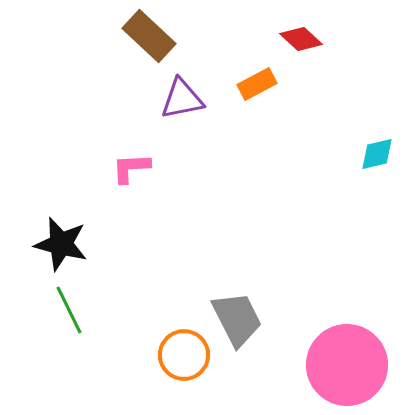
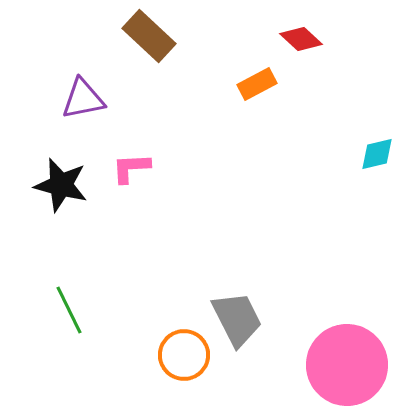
purple triangle: moved 99 px left
black star: moved 59 px up
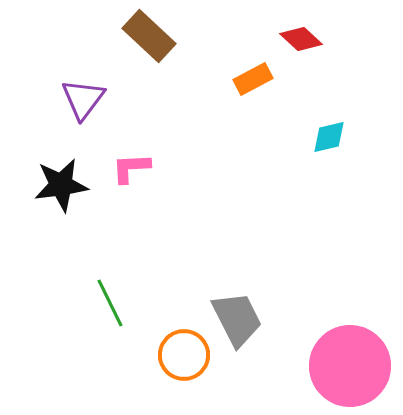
orange rectangle: moved 4 px left, 5 px up
purple triangle: rotated 42 degrees counterclockwise
cyan diamond: moved 48 px left, 17 px up
black star: rotated 22 degrees counterclockwise
green line: moved 41 px right, 7 px up
pink circle: moved 3 px right, 1 px down
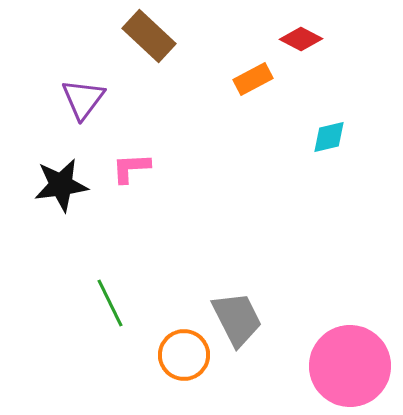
red diamond: rotated 15 degrees counterclockwise
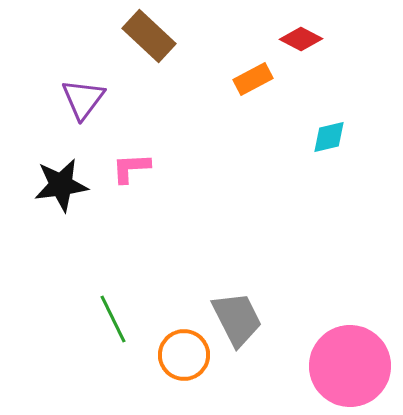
green line: moved 3 px right, 16 px down
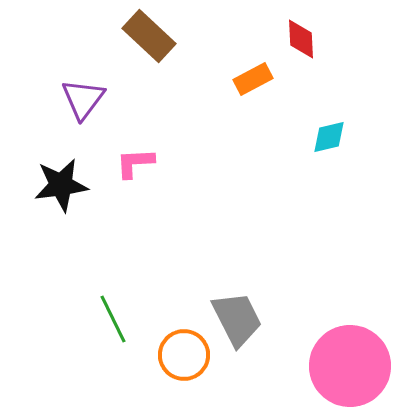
red diamond: rotated 60 degrees clockwise
pink L-shape: moved 4 px right, 5 px up
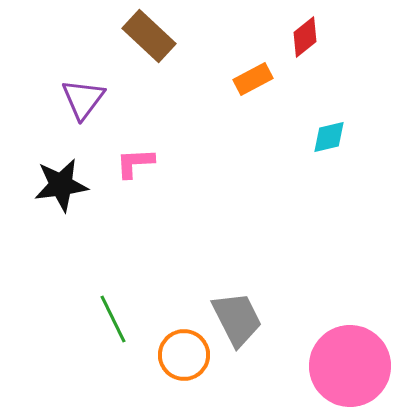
red diamond: moved 4 px right, 2 px up; rotated 54 degrees clockwise
